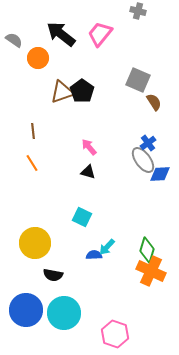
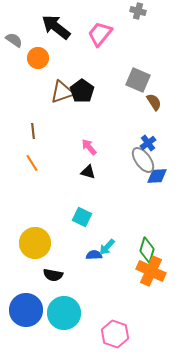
black arrow: moved 5 px left, 7 px up
blue diamond: moved 3 px left, 2 px down
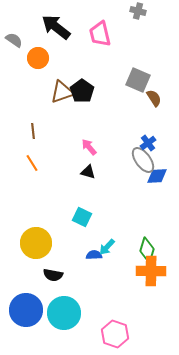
pink trapezoid: rotated 52 degrees counterclockwise
brown semicircle: moved 4 px up
yellow circle: moved 1 px right
orange cross: rotated 24 degrees counterclockwise
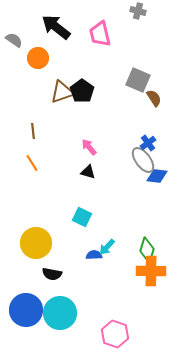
blue diamond: rotated 10 degrees clockwise
black semicircle: moved 1 px left, 1 px up
cyan circle: moved 4 px left
